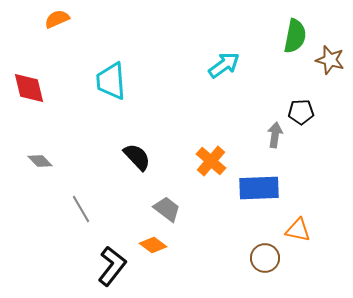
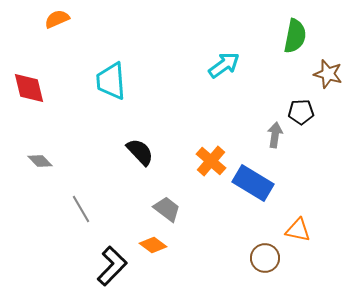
brown star: moved 2 px left, 14 px down
black semicircle: moved 3 px right, 5 px up
blue rectangle: moved 6 px left, 5 px up; rotated 33 degrees clockwise
black L-shape: rotated 6 degrees clockwise
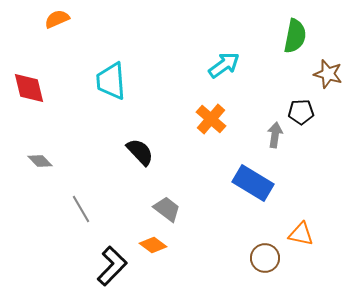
orange cross: moved 42 px up
orange triangle: moved 3 px right, 4 px down
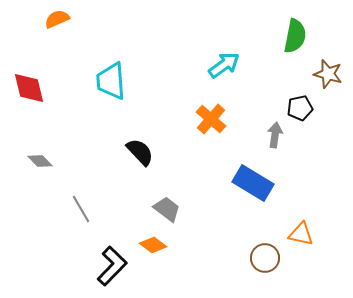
black pentagon: moved 1 px left, 4 px up; rotated 10 degrees counterclockwise
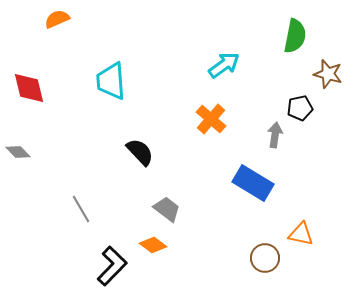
gray diamond: moved 22 px left, 9 px up
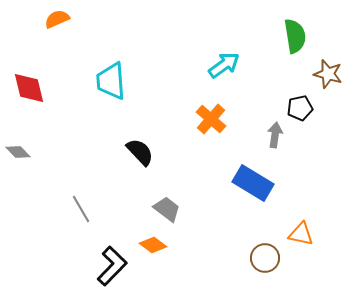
green semicircle: rotated 20 degrees counterclockwise
